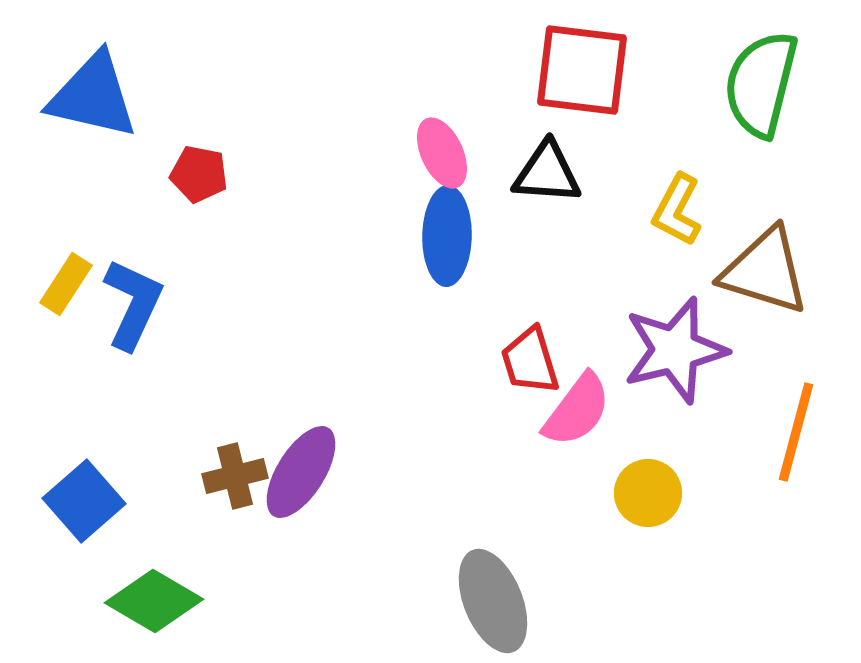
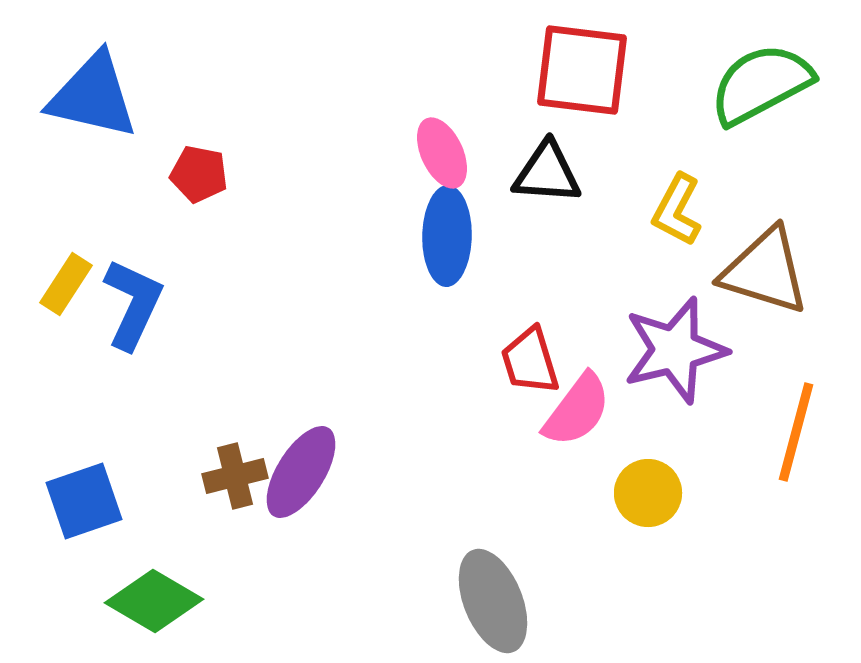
green semicircle: rotated 48 degrees clockwise
blue square: rotated 22 degrees clockwise
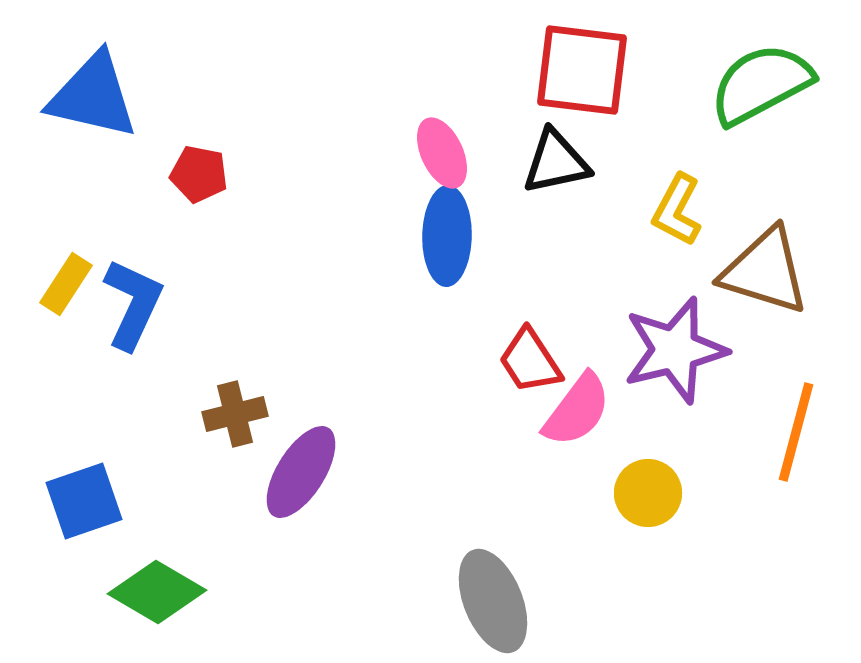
black triangle: moved 9 px right, 11 px up; rotated 16 degrees counterclockwise
red trapezoid: rotated 16 degrees counterclockwise
brown cross: moved 62 px up
green diamond: moved 3 px right, 9 px up
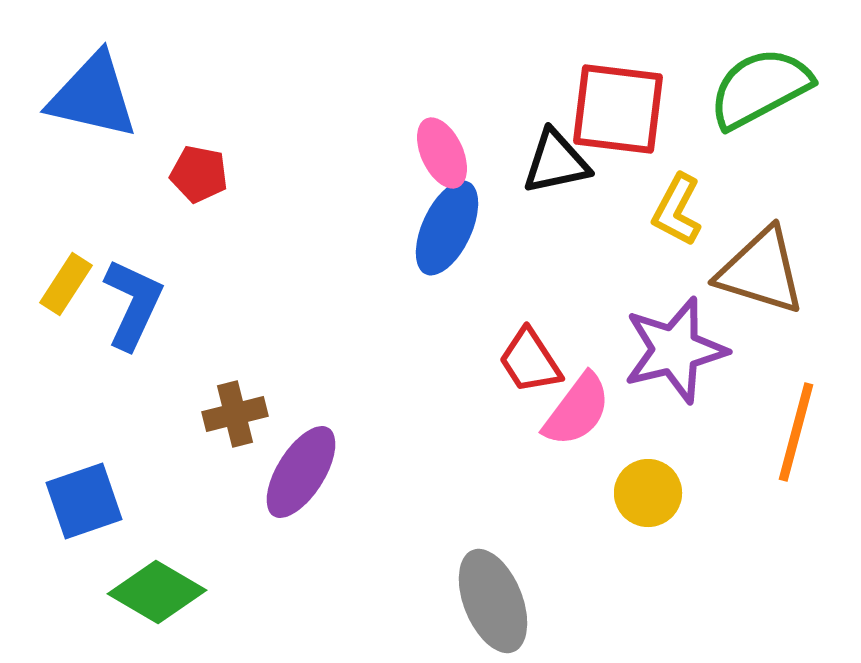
red square: moved 36 px right, 39 px down
green semicircle: moved 1 px left, 4 px down
blue ellipse: moved 8 px up; rotated 24 degrees clockwise
brown triangle: moved 4 px left
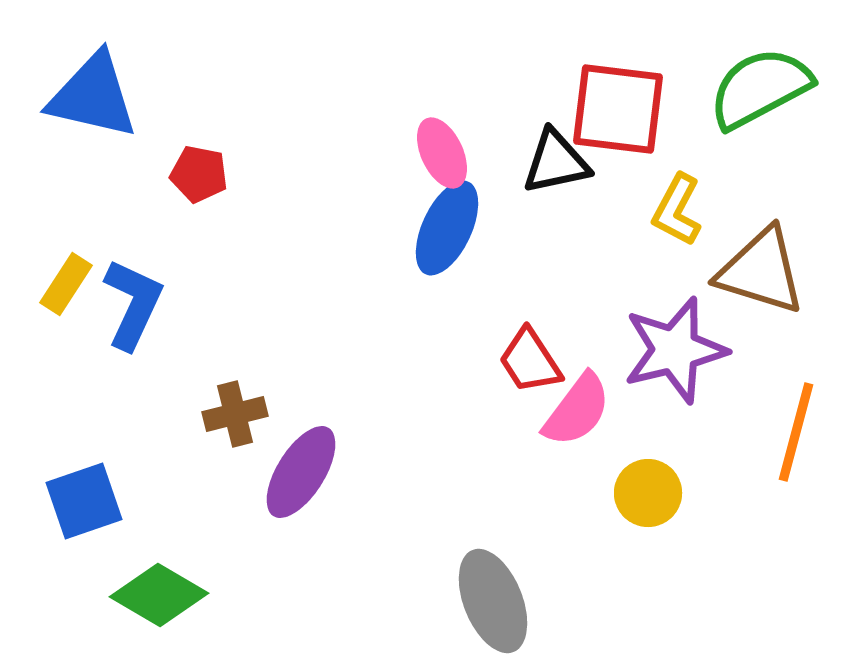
green diamond: moved 2 px right, 3 px down
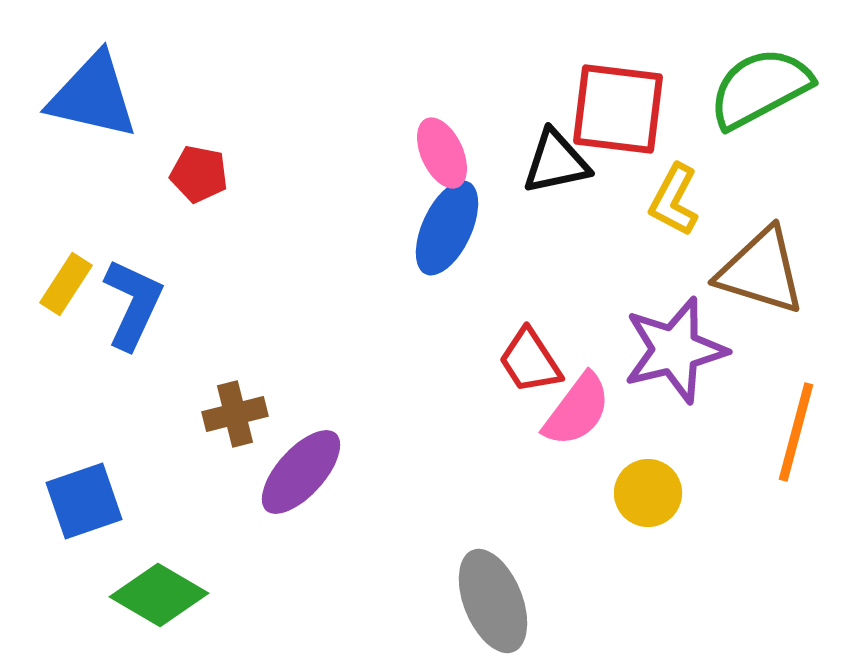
yellow L-shape: moved 3 px left, 10 px up
purple ellipse: rotated 10 degrees clockwise
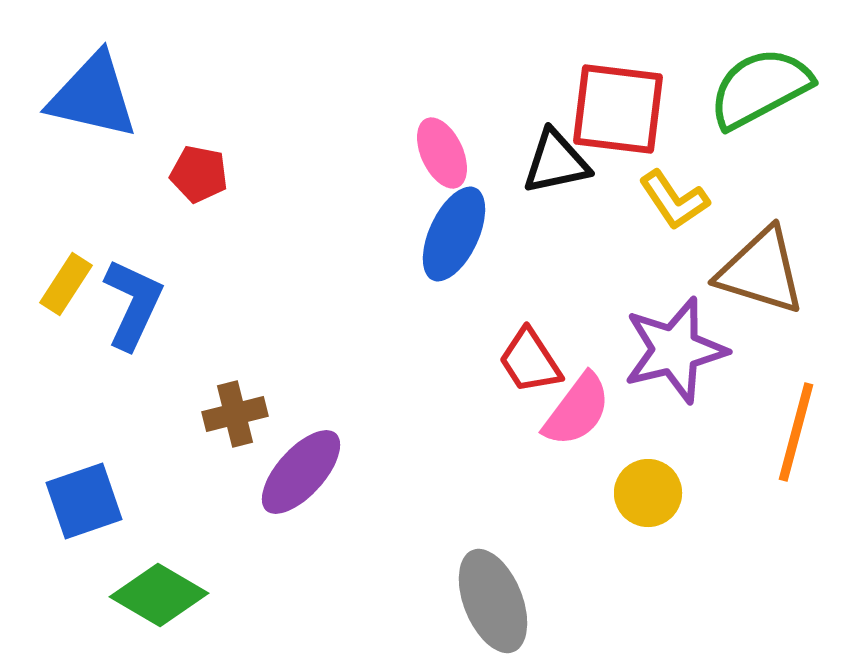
yellow L-shape: rotated 62 degrees counterclockwise
blue ellipse: moved 7 px right, 6 px down
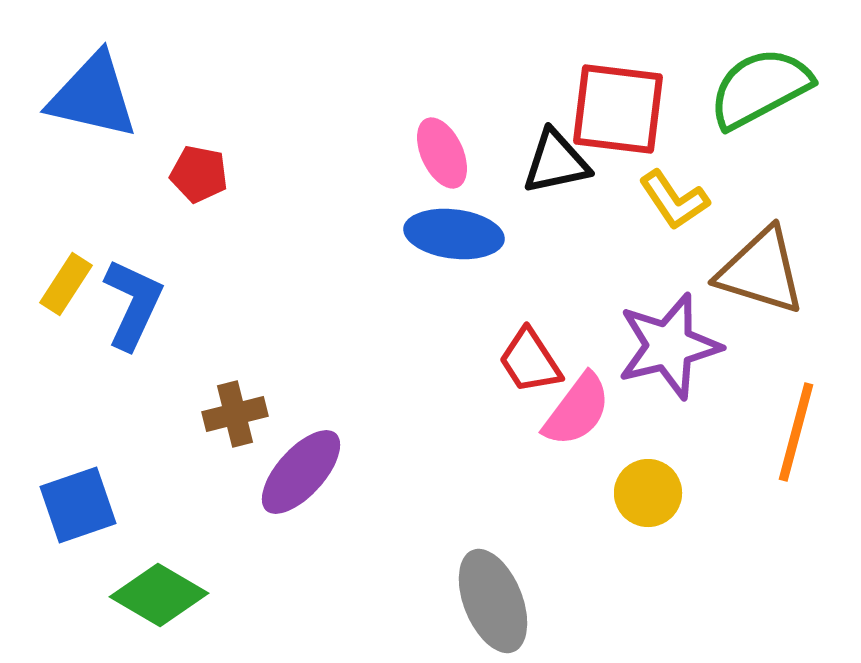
blue ellipse: rotated 72 degrees clockwise
purple star: moved 6 px left, 4 px up
blue square: moved 6 px left, 4 px down
